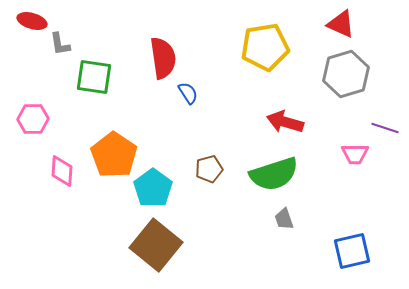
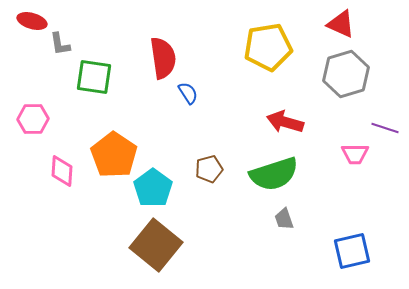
yellow pentagon: moved 3 px right
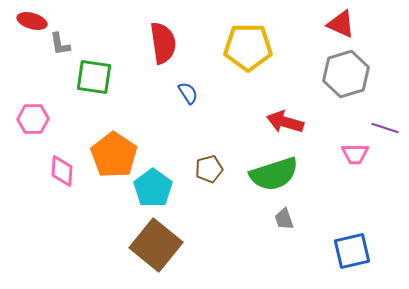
yellow pentagon: moved 20 px left; rotated 9 degrees clockwise
red semicircle: moved 15 px up
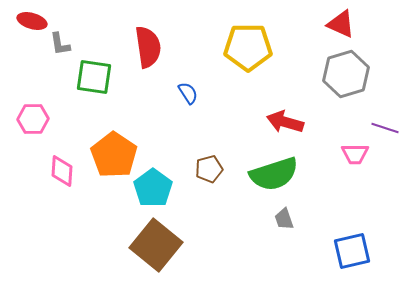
red semicircle: moved 15 px left, 4 px down
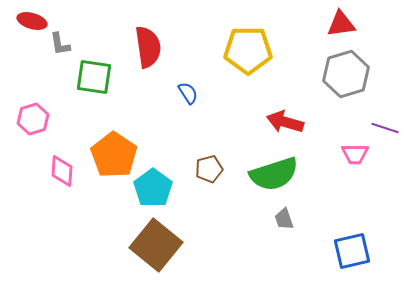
red triangle: rotated 32 degrees counterclockwise
yellow pentagon: moved 3 px down
pink hexagon: rotated 16 degrees counterclockwise
